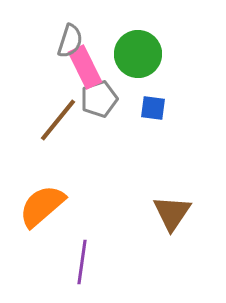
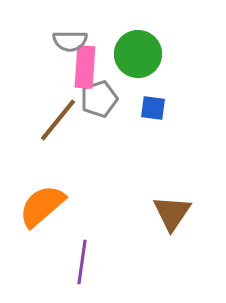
gray semicircle: rotated 72 degrees clockwise
pink rectangle: rotated 30 degrees clockwise
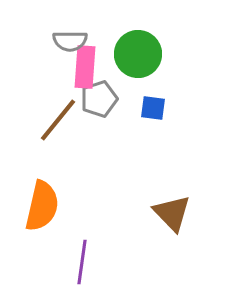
orange semicircle: rotated 144 degrees clockwise
brown triangle: rotated 18 degrees counterclockwise
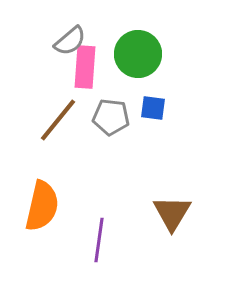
gray semicircle: rotated 40 degrees counterclockwise
gray pentagon: moved 12 px right, 18 px down; rotated 24 degrees clockwise
brown triangle: rotated 15 degrees clockwise
purple line: moved 17 px right, 22 px up
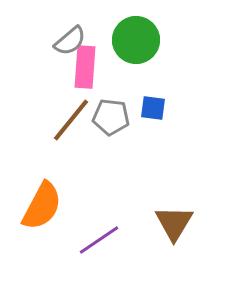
green circle: moved 2 px left, 14 px up
brown line: moved 13 px right
orange semicircle: rotated 15 degrees clockwise
brown triangle: moved 2 px right, 10 px down
purple line: rotated 48 degrees clockwise
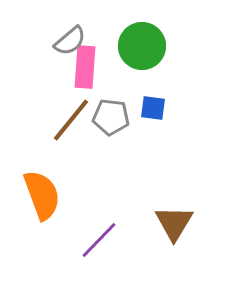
green circle: moved 6 px right, 6 px down
orange semicircle: moved 11 px up; rotated 48 degrees counterclockwise
purple line: rotated 12 degrees counterclockwise
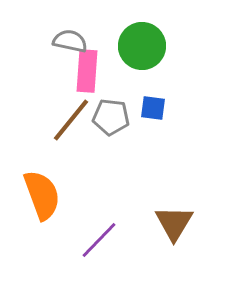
gray semicircle: rotated 128 degrees counterclockwise
pink rectangle: moved 2 px right, 4 px down
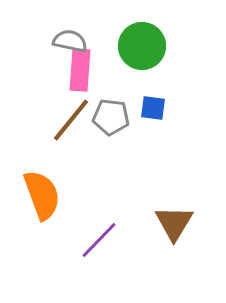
pink rectangle: moved 7 px left, 1 px up
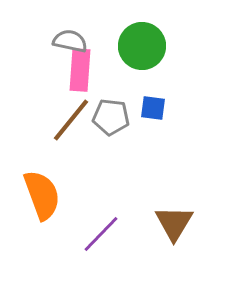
purple line: moved 2 px right, 6 px up
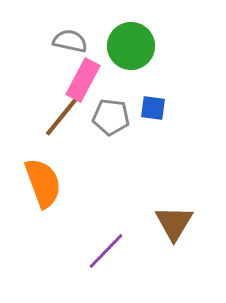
green circle: moved 11 px left
pink rectangle: moved 3 px right, 10 px down; rotated 24 degrees clockwise
brown line: moved 8 px left, 5 px up
orange semicircle: moved 1 px right, 12 px up
purple line: moved 5 px right, 17 px down
